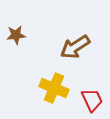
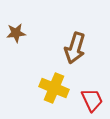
brown star: moved 2 px up
brown arrow: moved 1 px down; rotated 40 degrees counterclockwise
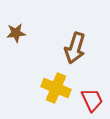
yellow cross: moved 2 px right
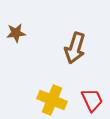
yellow cross: moved 4 px left, 12 px down
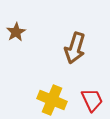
brown star: moved 1 px up; rotated 24 degrees counterclockwise
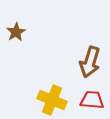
brown arrow: moved 15 px right, 14 px down
red trapezoid: rotated 60 degrees counterclockwise
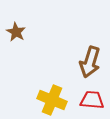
brown star: rotated 12 degrees counterclockwise
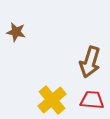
brown star: rotated 18 degrees counterclockwise
yellow cross: rotated 28 degrees clockwise
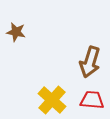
yellow cross: rotated 8 degrees counterclockwise
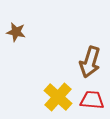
yellow cross: moved 6 px right, 3 px up
